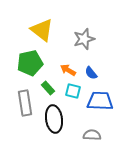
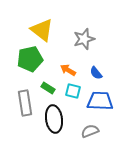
green pentagon: moved 4 px up
blue semicircle: moved 5 px right
green rectangle: rotated 16 degrees counterclockwise
gray semicircle: moved 2 px left, 4 px up; rotated 24 degrees counterclockwise
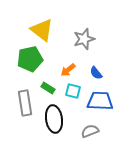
orange arrow: rotated 70 degrees counterclockwise
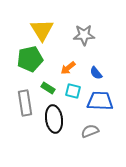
yellow triangle: rotated 20 degrees clockwise
gray star: moved 4 px up; rotated 15 degrees clockwise
orange arrow: moved 2 px up
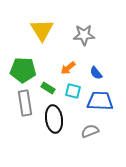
green pentagon: moved 7 px left, 11 px down; rotated 15 degrees clockwise
